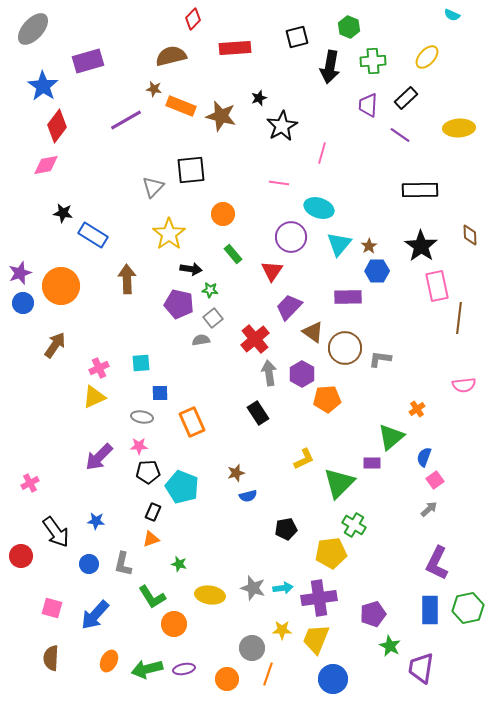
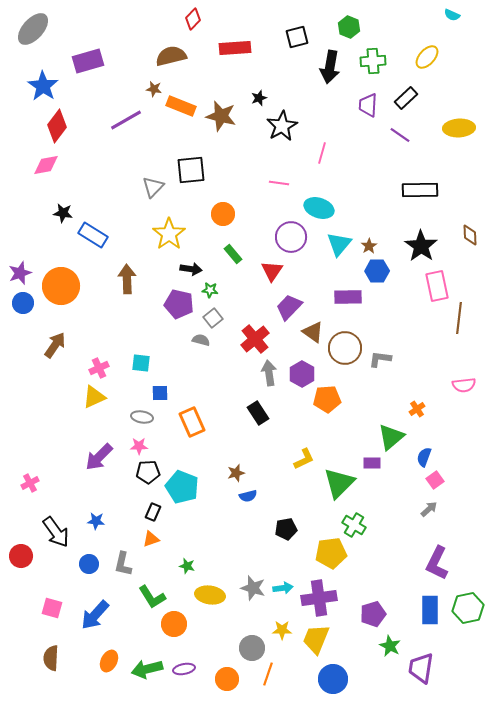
gray semicircle at (201, 340): rotated 24 degrees clockwise
cyan square at (141, 363): rotated 12 degrees clockwise
green star at (179, 564): moved 8 px right, 2 px down
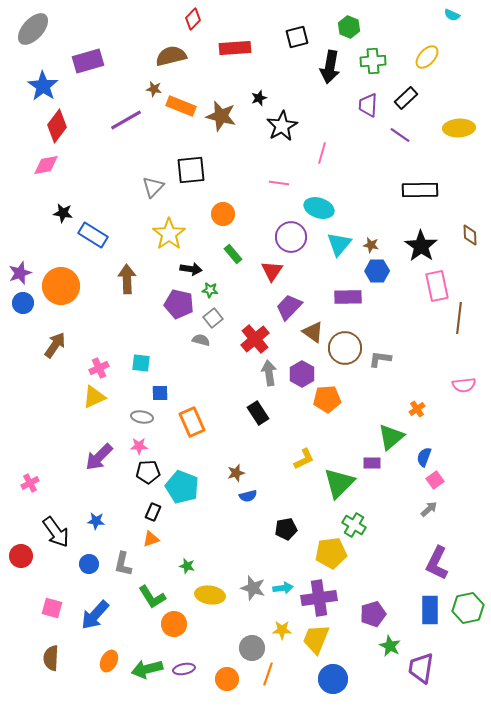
brown star at (369, 246): moved 2 px right, 1 px up; rotated 28 degrees counterclockwise
